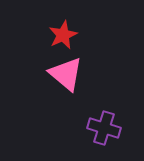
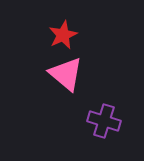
purple cross: moved 7 px up
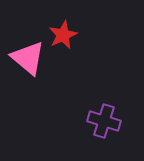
pink triangle: moved 38 px left, 16 px up
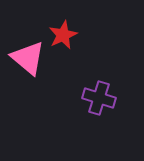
purple cross: moved 5 px left, 23 px up
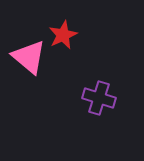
pink triangle: moved 1 px right, 1 px up
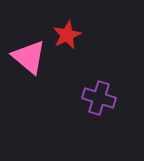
red star: moved 4 px right
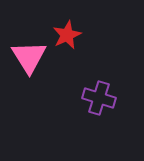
pink triangle: rotated 18 degrees clockwise
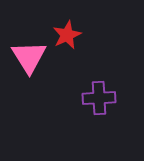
purple cross: rotated 20 degrees counterclockwise
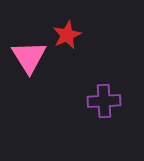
purple cross: moved 5 px right, 3 px down
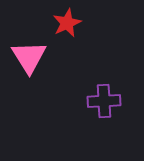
red star: moved 12 px up
